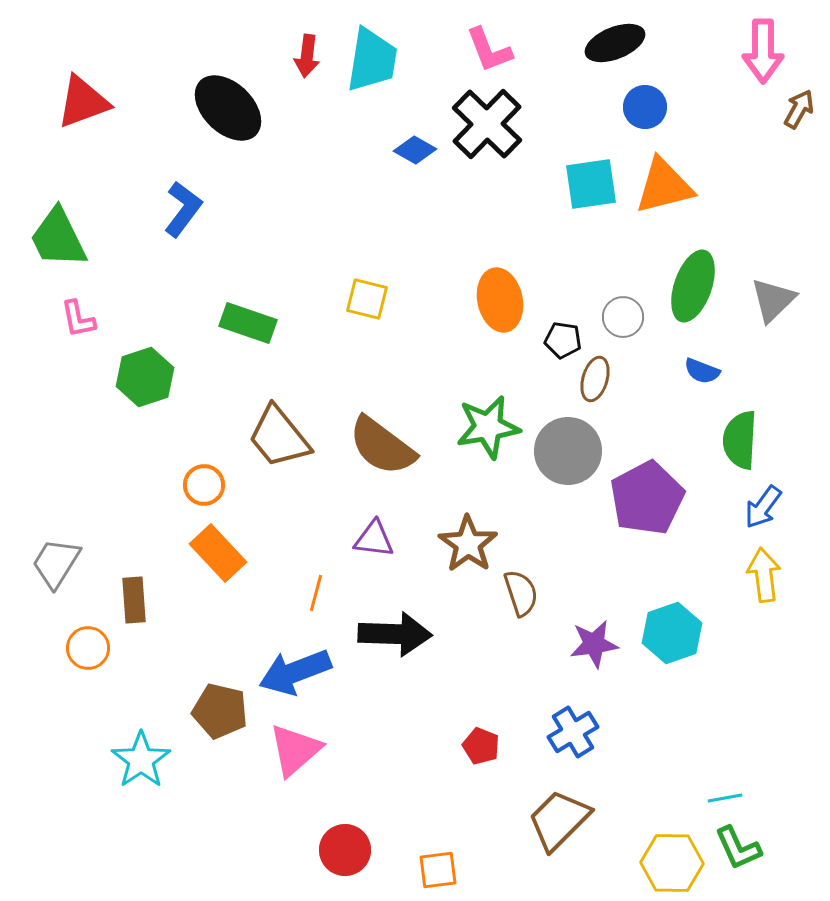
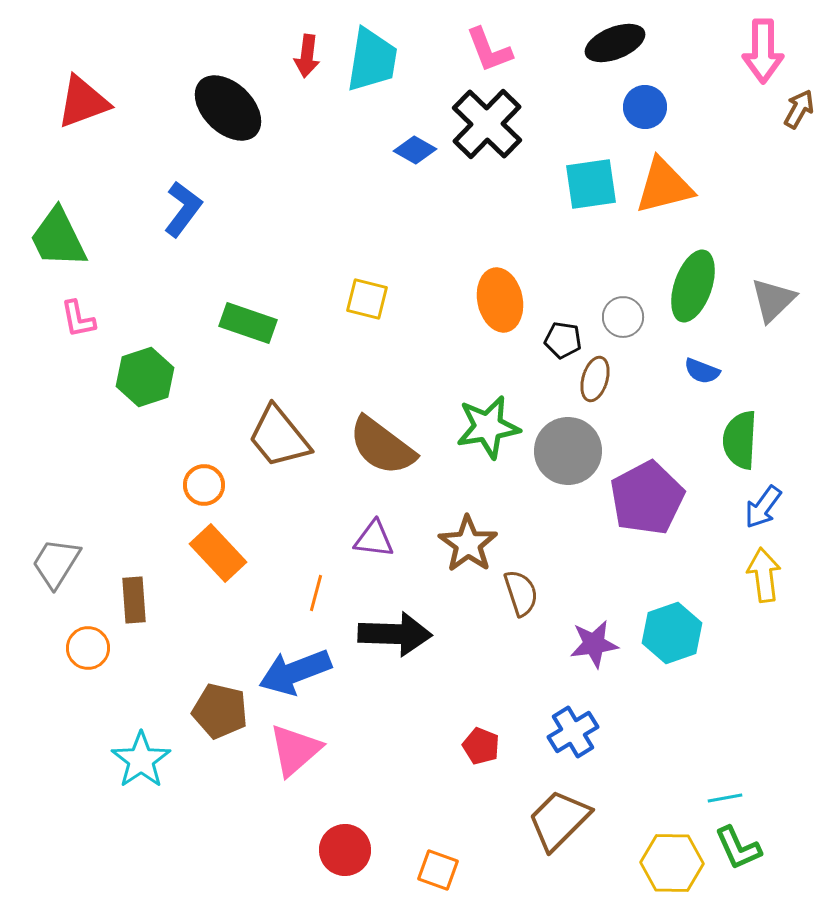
orange square at (438, 870): rotated 27 degrees clockwise
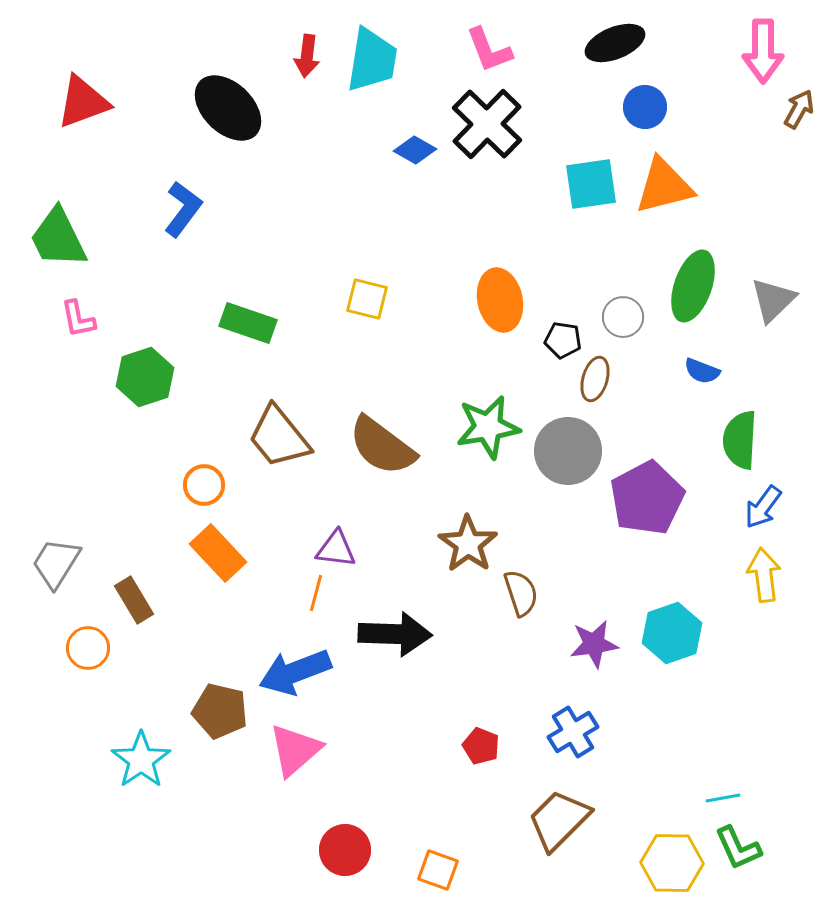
purple triangle at (374, 539): moved 38 px left, 10 px down
brown rectangle at (134, 600): rotated 27 degrees counterclockwise
cyan line at (725, 798): moved 2 px left
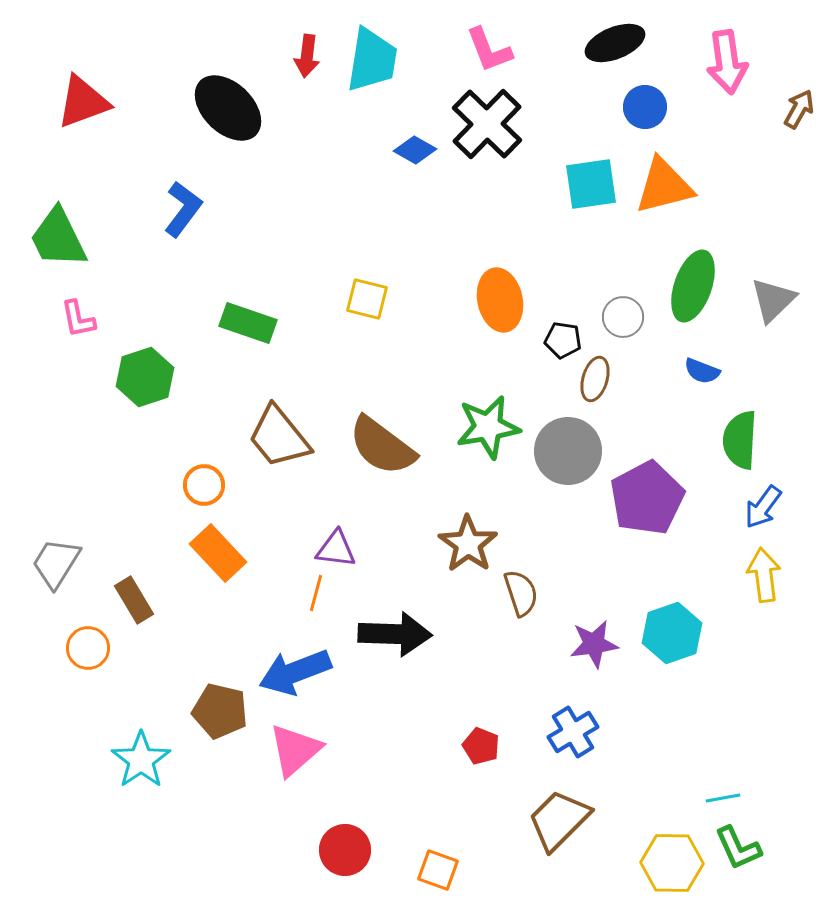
pink arrow at (763, 51): moved 36 px left, 11 px down; rotated 8 degrees counterclockwise
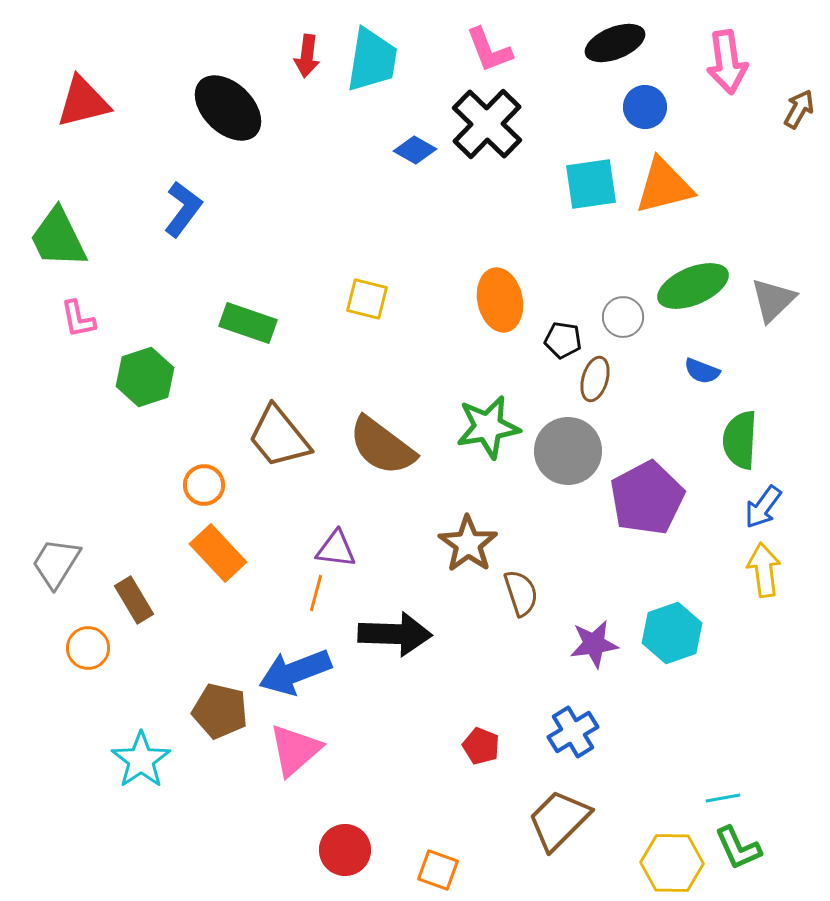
red triangle at (83, 102): rotated 6 degrees clockwise
green ellipse at (693, 286): rotated 48 degrees clockwise
yellow arrow at (764, 575): moved 5 px up
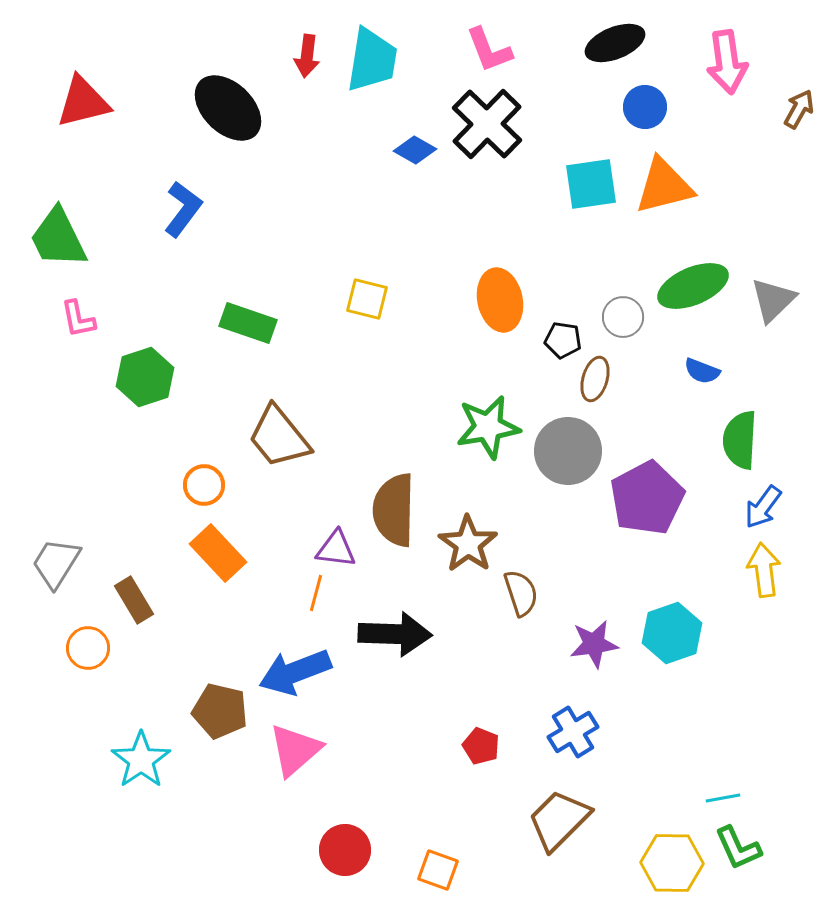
brown semicircle at (382, 446): moved 12 px right, 64 px down; rotated 54 degrees clockwise
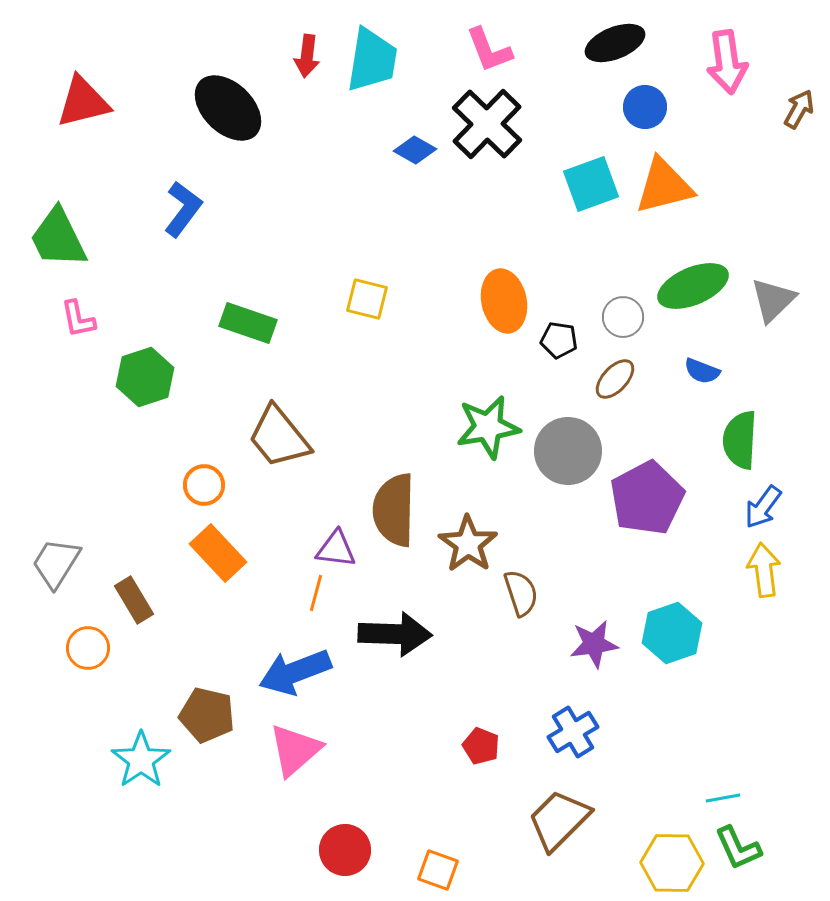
cyan square at (591, 184): rotated 12 degrees counterclockwise
orange ellipse at (500, 300): moved 4 px right, 1 px down
black pentagon at (563, 340): moved 4 px left
brown ellipse at (595, 379): moved 20 px right; rotated 27 degrees clockwise
brown pentagon at (220, 711): moved 13 px left, 4 px down
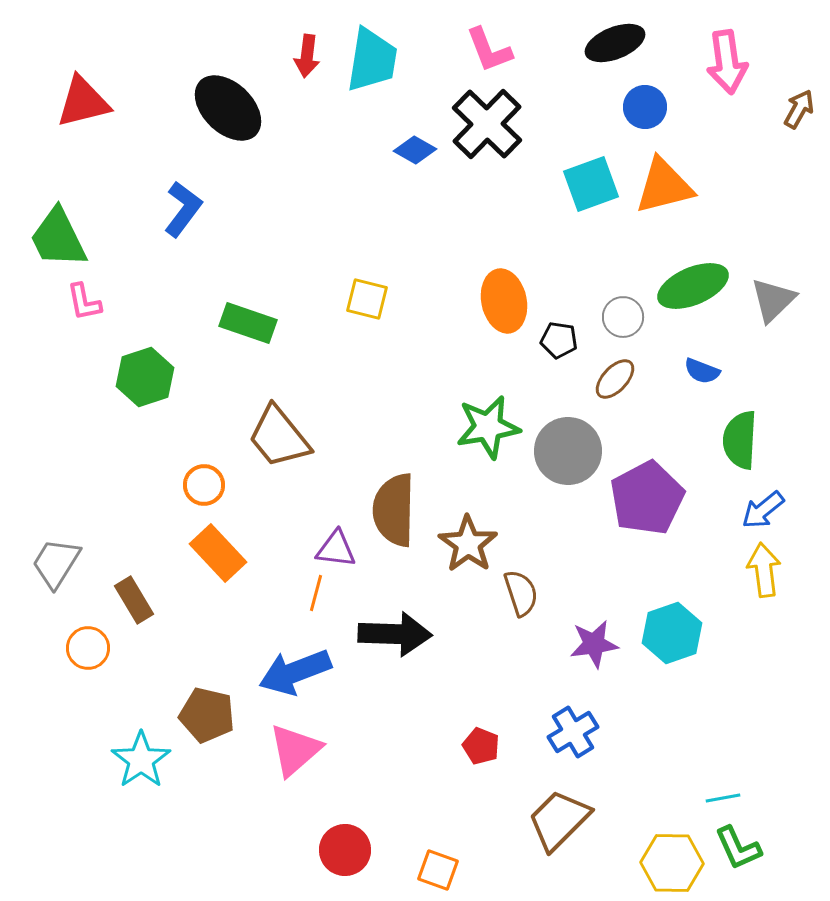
pink L-shape at (78, 319): moved 6 px right, 17 px up
blue arrow at (763, 507): moved 3 px down; rotated 15 degrees clockwise
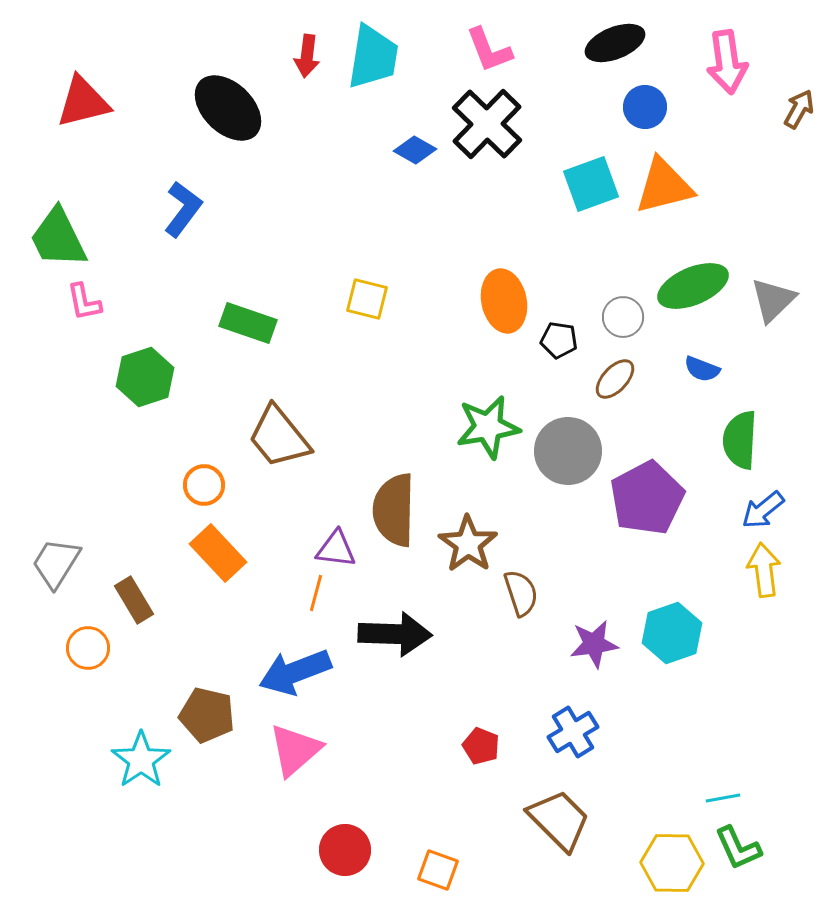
cyan trapezoid at (372, 60): moved 1 px right, 3 px up
blue semicircle at (702, 371): moved 2 px up
brown trapezoid at (559, 820): rotated 90 degrees clockwise
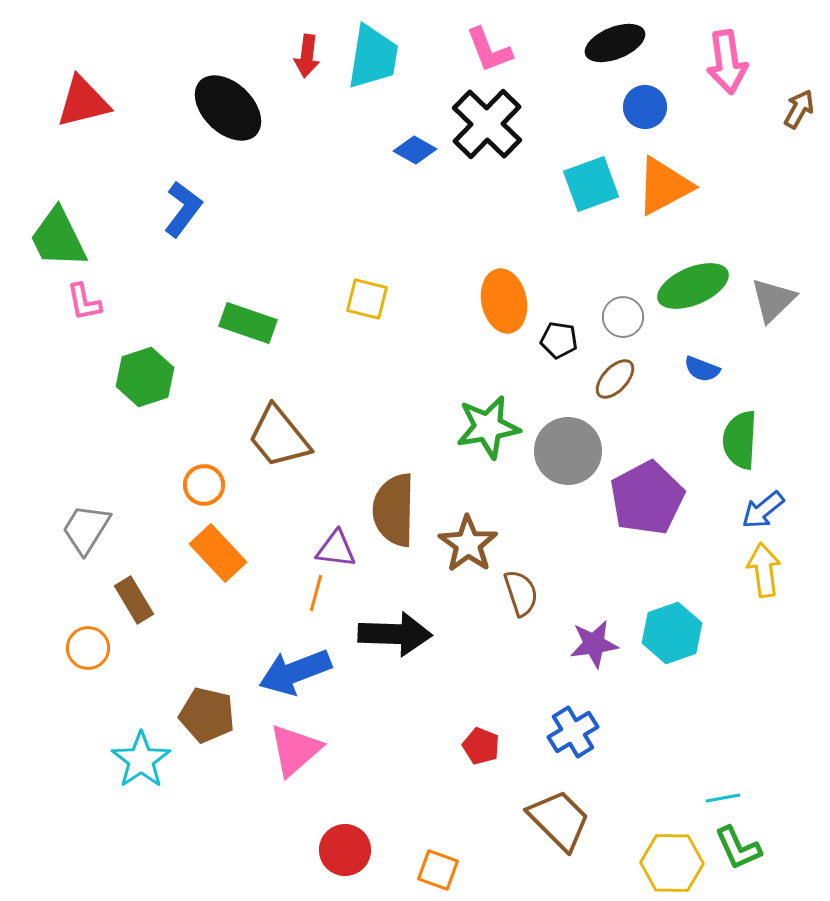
orange triangle at (664, 186): rotated 14 degrees counterclockwise
gray trapezoid at (56, 563): moved 30 px right, 34 px up
